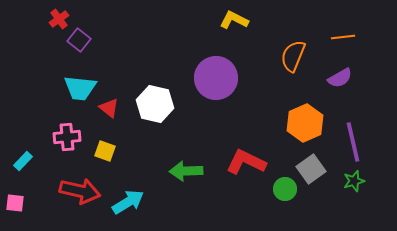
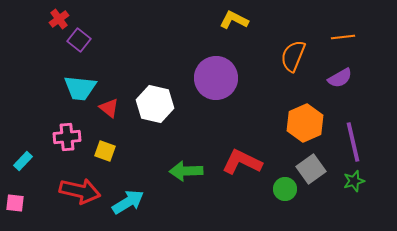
red L-shape: moved 4 px left
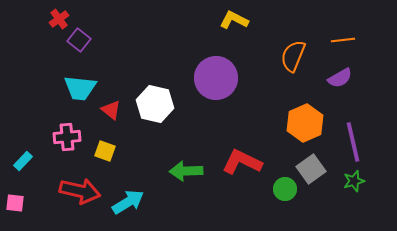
orange line: moved 3 px down
red triangle: moved 2 px right, 2 px down
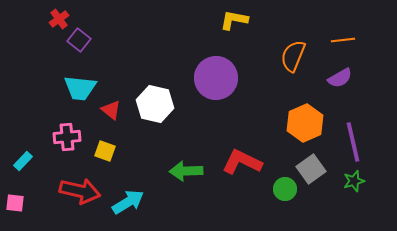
yellow L-shape: rotated 16 degrees counterclockwise
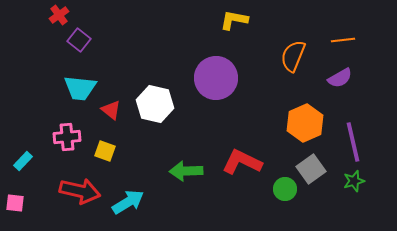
red cross: moved 4 px up
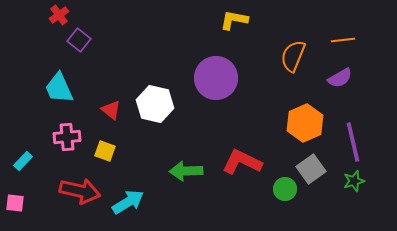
cyan trapezoid: moved 21 px left; rotated 60 degrees clockwise
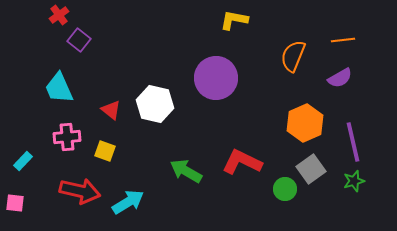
green arrow: rotated 32 degrees clockwise
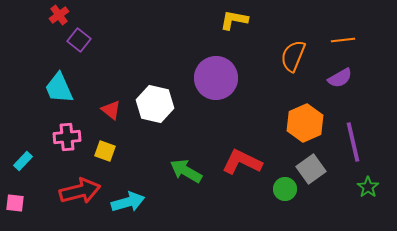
green star: moved 14 px right, 6 px down; rotated 20 degrees counterclockwise
red arrow: rotated 27 degrees counterclockwise
cyan arrow: rotated 16 degrees clockwise
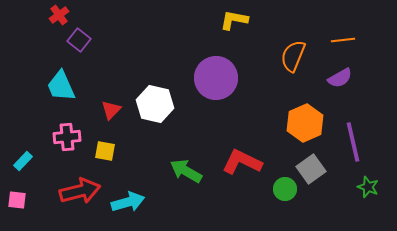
cyan trapezoid: moved 2 px right, 2 px up
red triangle: rotated 35 degrees clockwise
yellow square: rotated 10 degrees counterclockwise
green star: rotated 15 degrees counterclockwise
pink square: moved 2 px right, 3 px up
